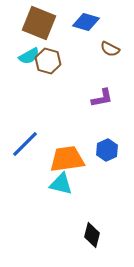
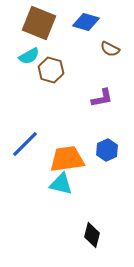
brown hexagon: moved 3 px right, 9 px down
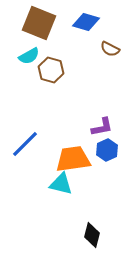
purple L-shape: moved 29 px down
orange trapezoid: moved 6 px right
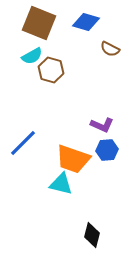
cyan semicircle: moved 3 px right
purple L-shape: moved 2 px up; rotated 35 degrees clockwise
blue line: moved 2 px left, 1 px up
blue hexagon: rotated 20 degrees clockwise
orange trapezoid: rotated 153 degrees counterclockwise
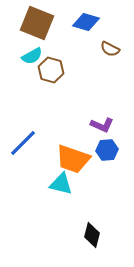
brown square: moved 2 px left
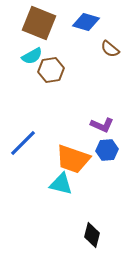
brown square: moved 2 px right
brown semicircle: rotated 12 degrees clockwise
brown hexagon: rotated 25 degrees counterclockwise
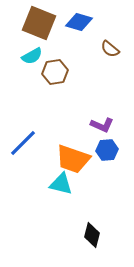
blue diamond: moved 7 px left
brown hexagon: moved 4 px right, 2 px down
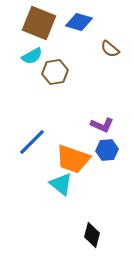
blue line: moved 9 px right, 1 px up
cyan triangle: rotated 25 degrees clockwise
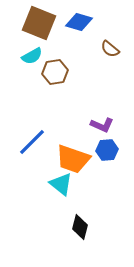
black diamond: moved 12 px left, 8 px up
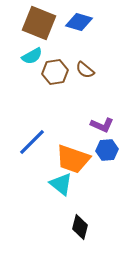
brown semicircle: moved 25 px left, 21 px down
